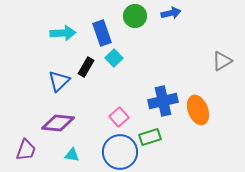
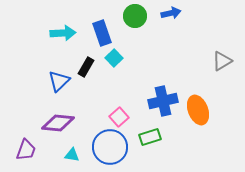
blue circle: moved 10 px left, 5 px up
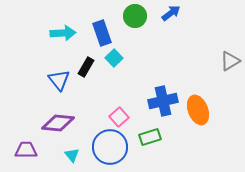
blue arrow: rotated 24 degrees counterclockwise
gray triangle: moved 8 px right
blue triangle: moved 1 px up; rotated 25 degrees counterclockwise
purple trapezoid: rotated 110 degrees counterclockwise
cyan triangle: rotated 42 degrees clockwise
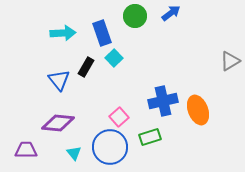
cyan triangle: moved 2 px right, 2 px up
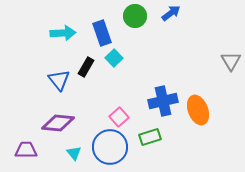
gray triangle: moved 1 px right; rotated 30 degrees counterclockwise
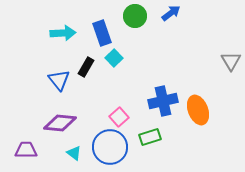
purple diamond: moved 2 px right
cyan triangle: rotated 14 degrees counterclockwise
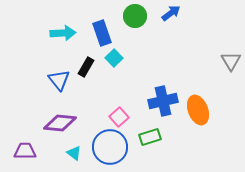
purple trapezoid: moved 1 px left, 1 px down
